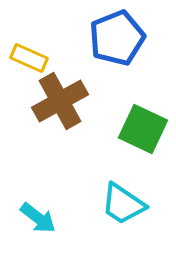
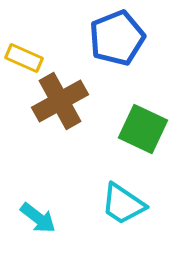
yellow rectangle: moved 5 px left
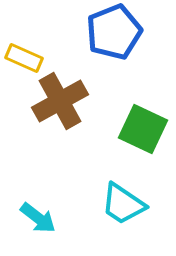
blue pentagon: moved 3 px left, 6 px up
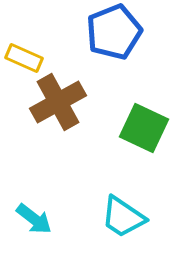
brown cross: moved 2 px left, 1 px down
green square: moved 1 px right, 1 px up
cyan trapezoid: moved 13 px down
cyan arrow: moved 4 px left, 1 px down
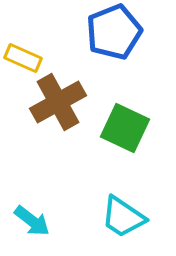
yellow rectangle: moved 1 px left
green square: moved 19 px left
cyan arrow: moved 2 px left, 2 px down
